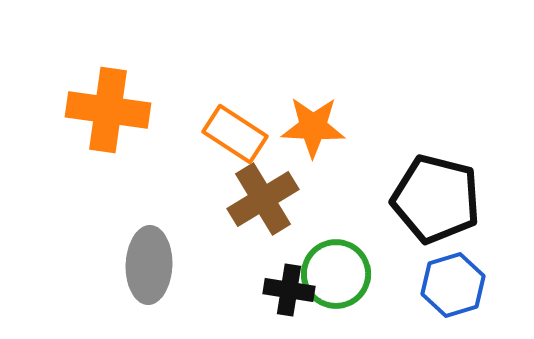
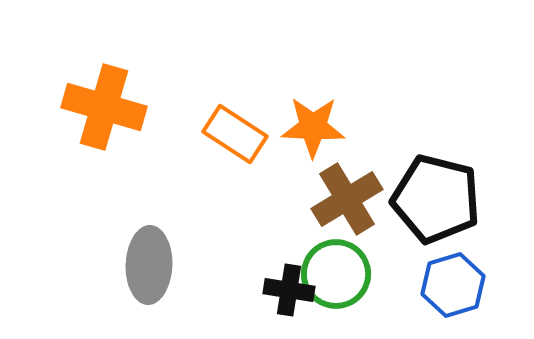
orange cross: moved 4 px left, 3 px up; rotated 8 degrees clockwise
brown cross: moved 84 px right
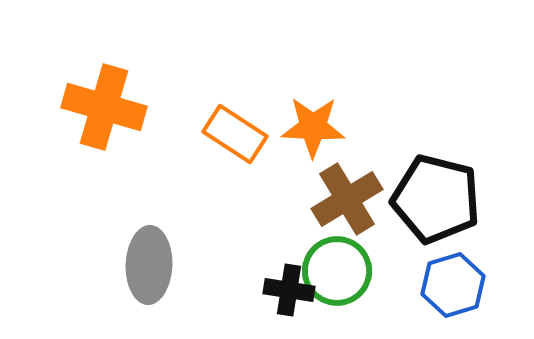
green circle: moved 1 px right, 3 px up
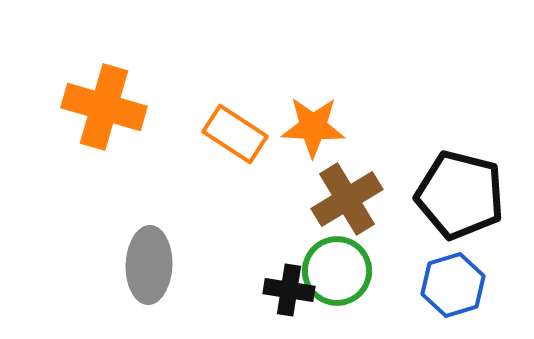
black pentagon: moved 24 px right, 4 px up
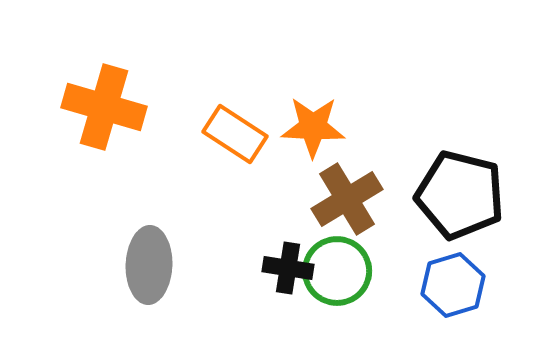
black cross: moved 1 px left, 22 px up
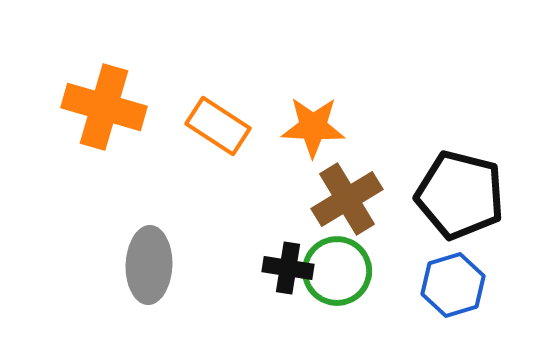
orange rectangle: moved 17 px left, 8 px up
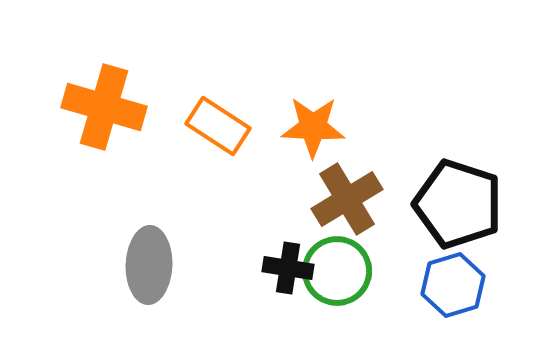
black pentagon: moved 2 px left, 9 px down; rotated 4 degrees clockwise
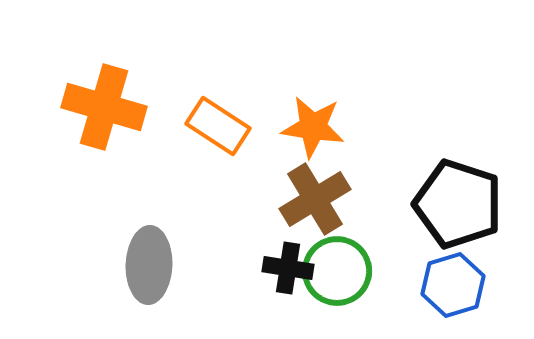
orange star: rotated 6 degrees clockwise
brown cross: moved 32 px left
